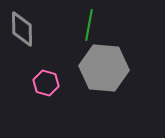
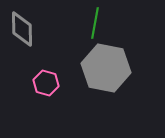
green line: moved 6 px right, 2 px up
gray hexagon: moved 2 px right; rotated 6 degrees clockwise
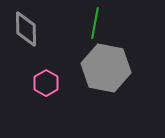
gray diamond: moved 4 px right
pink hexagon: rotated 15 degrees clockwise
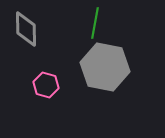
gray hexagon: moved 1 px left, 1 px up
pink hexagon: moved 2 px down; rotated 15 degrees counterclockwise
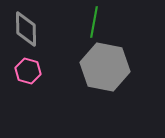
green line: moved 1 px left, 1 px up
pink hexagon: moved 18 px left, 14 px up
